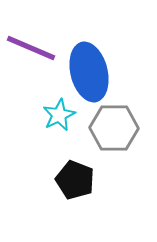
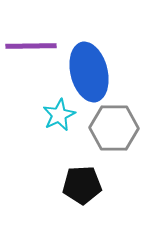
purple line: moved 2 px up; rotated 24 degrees counterclockwise
black pentagon: moved 7 px right, 5 px down; rotated 24 degrees counterclockwise
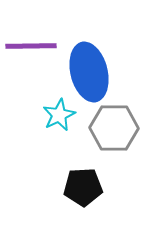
black pentagon: moved 1 px right, 2 px down
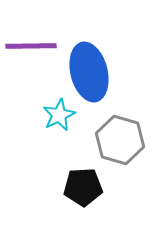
gray hexagon: moved 6 px right, 12 px down; rotated 15 degrees clockwise
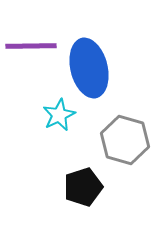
blue ellipse: moved 4 px up
gray hexagon: moved 5 px right
black pentagon: rotated 15 degrees counterclockwise
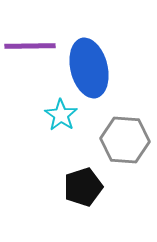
purple line: moved 1 px left
cyan star: moved 2 px right; rotated 12 degrees counterclockwise
gray hexagon: rotated 12 degrees counterclockwise
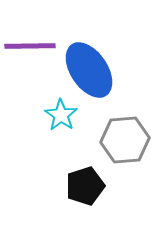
blue ellipse: moved 2 px down; rotated 20 degrees counterclockwise
gray hexagon: rotated 9 degrees counterclockwise
black pentagon: moved 2 px right, 1 px up
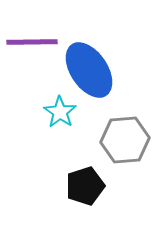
purple line: moved 2 px right, 4 px up
cyan star: moved 1 px left, 3 px up
